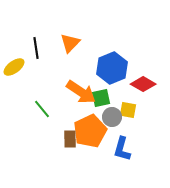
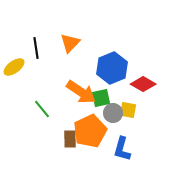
gray circle: moved 1 px right, 4 px up
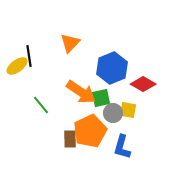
black line: moved 7 px left, 8 px down
yellow ellipse: moved 3 px right, 1 px up
green line: moved 1 px left, 4 px up
blue L-shape: moved 2 px up
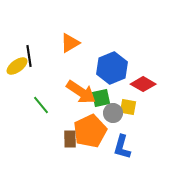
orange triangle: rotated 15 degrees clockwise
yellow square: moved 3 px up
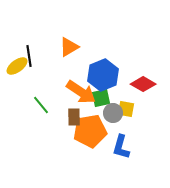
orange triangle: moved 1 px left, 4 px down
blue hexagon: moved 9 px left, 7 px down
yellow square: moved 2 px left, 2 px down
orange pentagon: rotated 16 degrees clockwise
brown rectangle: moved 4 px right, 22 px up
blue L-shape: moved 1 px left
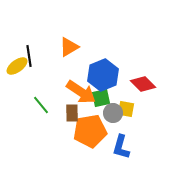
red diamond: rotated 15 degrees clockwise
brown rectangle: moved 2 px left, 4 px up
